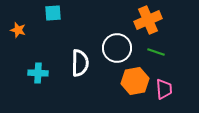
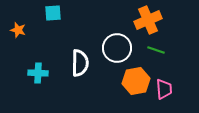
green line: moved 2 px up
orange hexagon: moved 1 px right
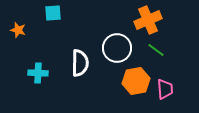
green line: rotated 18 degrees clockwise
pink trapezoid: moved 1 px right
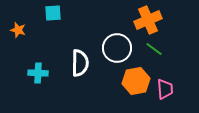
green line: moved 2 px left, 1 px up
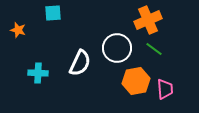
white semicircle: rotated 24 degrees clockwise
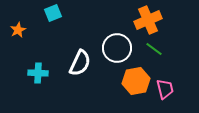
cyan square: rotated 18 degrees counterclockwise
orange star: rotated 28 degrees clockwise
pink trapezoid: rotated 10 degrees counterclockwise
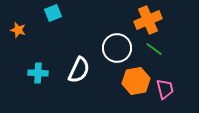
orange star: rotated 28 degrees counterclockwise
white semicircle: moved 1 px left, 7 px down
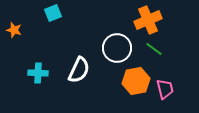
orange star: moved 4 px left
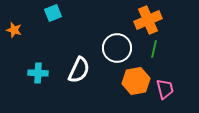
green line: rotated 66 degrees clockwise
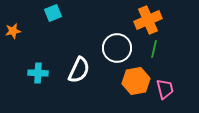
orange star: moved 1 px left, 1 px down; rotated 28 degrees counterclockwise
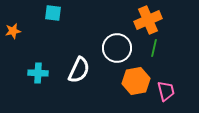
cyan square: rotated 30 degrees clockwise
green line: moved 1 px up
pink trapezoid: moved 1 px right, 2 px down
